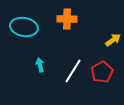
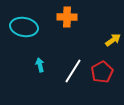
orange cross: moved 2 px up
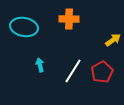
orange cross: moved 2 px right, 2 px down
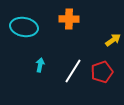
cyan arrow: rotated 24 degrees clockwise
red pentagon: rotated 10 degrees clockwise
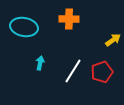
cyan arrow: moved 2 px up
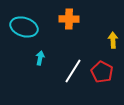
cyan ellipse: rotated 8 degrees clockwise
yellow arrow: rotated 56 degrees counterclockwise
cyan arrow: moved 5 px up
red pentagon: rotated 25 degrees counterclockwise
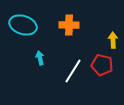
orange cross: moved 6 px down
cyan ellipse: moved 1 px left, 2 px up
cyan arrow: rotated 24 degrees counterclockwise
red pentagon: moved 7 px up; rotated 15 degrees counterclockwise
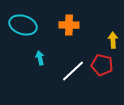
white line: rotated 15 degrees clockwise
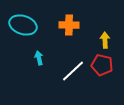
yellow arrow: moved 8 px left
cyan arrow: moved 1 px left
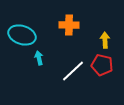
cyan ellipse: moved 1 px left, 10 px down
